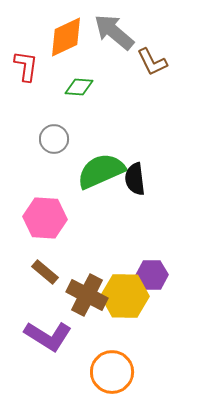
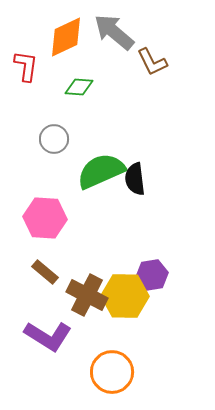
purple hexagon: rotated 8 degrees counterclockwise
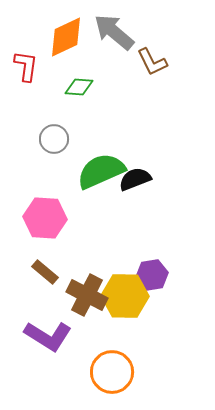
black semicircle: rotated 76 degrees clockwise
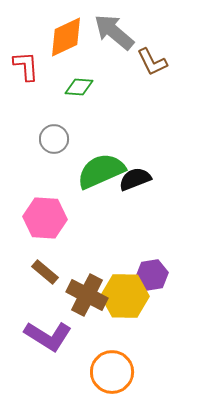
red L-shape: rotated 12 degrees counterclockwise
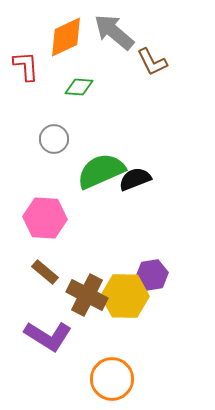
orange circle: moved 7 px down
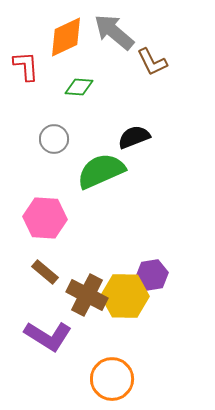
black semicircle: moved 1 px left, 42 px up
